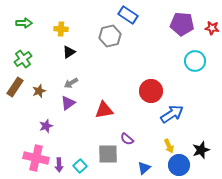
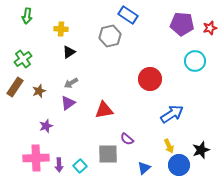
green arrow: moved 3 px right, 7 px up; rotated 98 degrees clockwise
red star: moved 2 px left; rotated 24 degrees counterclockwise
red circle: moved 1 px left, 12 px up
pink cross: rotated 15 degrees counterclockwise
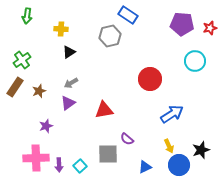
green cross: moved 1 px left, 1 px down
blue triangle: moved 1 px right, 1 px up; rotated 16 degrees clockwise
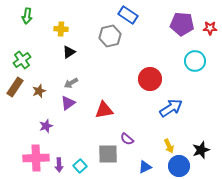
red star: rotated 16 degrees clockwise
blue arrow: moved 1 px left, 6 px up
blue circle: moved 1 px down
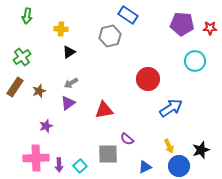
green cross: moved 3 px up
red circle: moved 2 px left
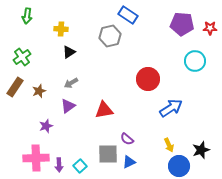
purple triangle: moved 3 px down
yellow arrow: moved 1 px up
blue triangle: moved 16 px left, 5 px up
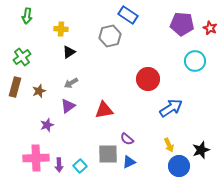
red star: rotated 24 degrees clockwise
brown rectangle: rotated 18 degrees counterclockwise
purple star: moved 1 px right, 1 px up
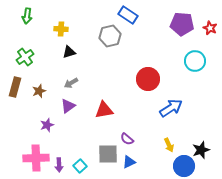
black triangle: rotated 16 degrees clockwise
green cross: moved 3 px right
blue circle: moved 5 px right
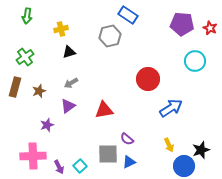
yellow cross: rotated 16 degrees counterclockwise
pink cross: moved 3 px left, 2 px up
purple arrow: moved 2 px down; rotated 24 degrees counterclockwise
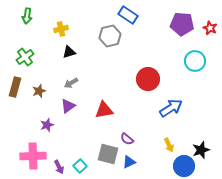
gray square: rotated 15 degrees clockwise
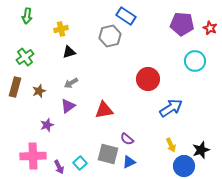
blue rectangle: moved 2 px left, 1 px down
yellow arrow: moved 2 px right
cyan square: moved 3 px up
